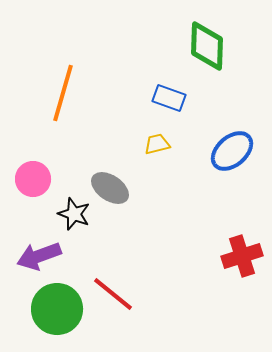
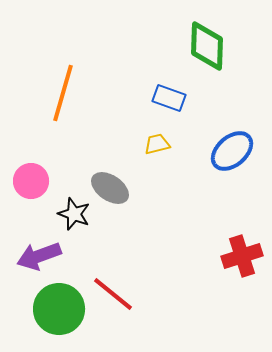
pink circle: moved 2 px left, 2 px down
green circle: moved 2 px right
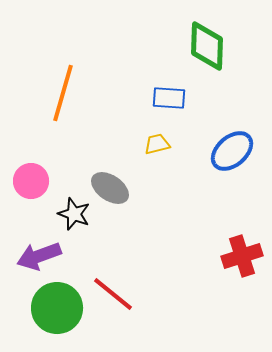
blue rectangle: rotated 16 degrees counterclockwise
green circle: moved 2 px left, 1 px up
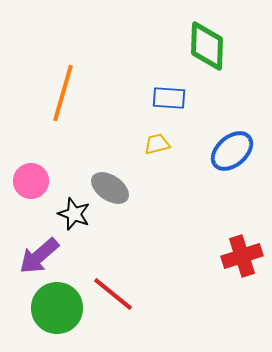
purple arrow: rotated 21 degrees counterclockwise
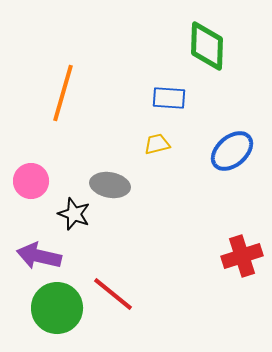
gray ellipse: moved 3 px up; rotated 24 degrees counterclockwise
purple arrow: rotated 54 degrees clockwise
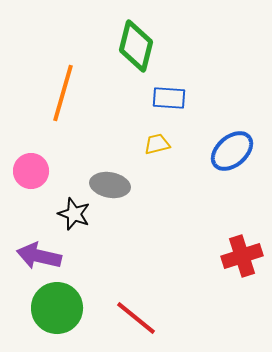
green diamond: moved 71 px left; rotated 12 degrees clockwise
pink circle: moved 10 px up
red line: moved 23 px right, 24 px down
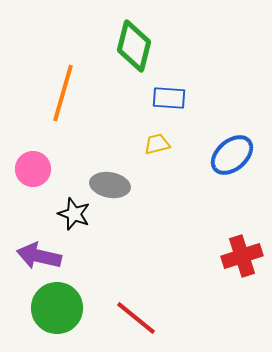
green diamond: moved 2 px left
blue ellipse: moved 4 px down
pink circle: moved 2 px right, 2 px up
